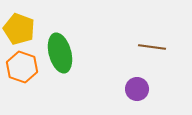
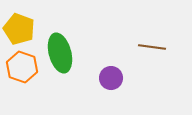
purple circle: moved 26 px left, 11 px up
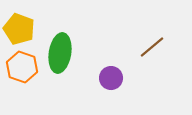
brown line: rotated 48 degrees counterclockwise
green ellipse: rotated 24 degrees clockwise
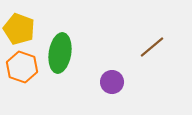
purple circle: moved 1 px right, 4 px down
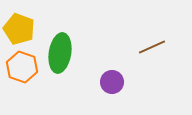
brown line: rotated 16 degrees clockwise
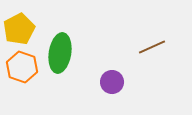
yellow pentagon: rotated 24 degrees clockwise
